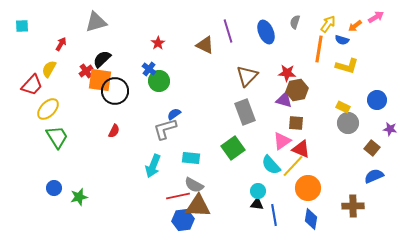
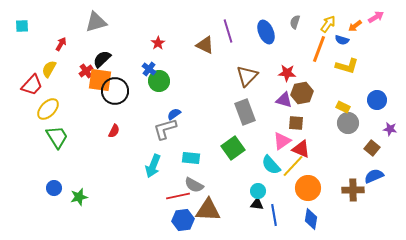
orange line at (319, 49): rotated 12 degrees clockwise
brown hexagon at (297, 90): moved 5 px right, 3 px down
brown triangle at (198, 206): moved 10 px right, 4 px down
brown cross at (353, 206): moved 16 px up
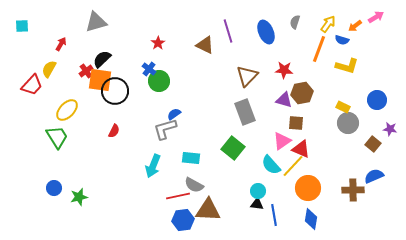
red star at (287, 73): moved 3 px left, 3 px up
yellow ellipse at (48, 109): moved 19 px right, 1 px down
green square at (233, 148): rotated 15 degrees counterclockwise
brown square at (372, 148): moved 1 px right, 4 px up
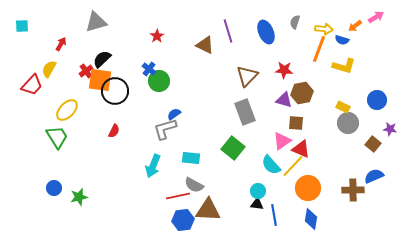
yellow arrow at (328, 24): moved 4 px left, 5 px down; rotated 60 degrees clockwise
red star at (158, 43): moved 1 px left, 7 px up
yellow L-shape at (347, 66): moved 3 px left
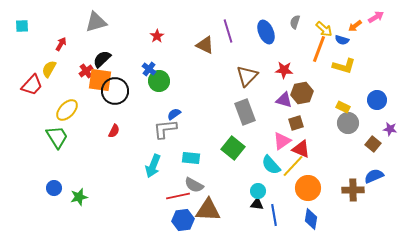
yellow arrow at (324, 29): rotated 36 degrees clockwise
brown square at (296, 123): rotated 21 degrees counterclockwise
gray L-shape at (165, 129): rotated 10 degrees clockwise
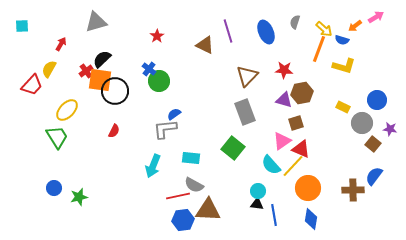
gray circle at (348, 123): moved 14 px right
blue semicircle at (374, 176): rotated 30 degrees counterclockwise
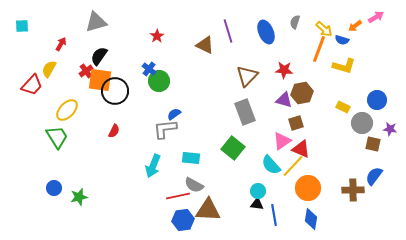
black semicircle at (102, 59): moved 3 px left, 3 px up; rotated 12 degrees counterclockwise
brown square at (373, 144): rotated 28 degrees counterclockwise
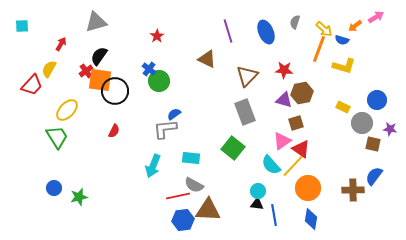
brown triangle at (205, 45): moved 2 px right, 14 px down
red triangle at (301, 149): rotated 12 degrees clockwise
